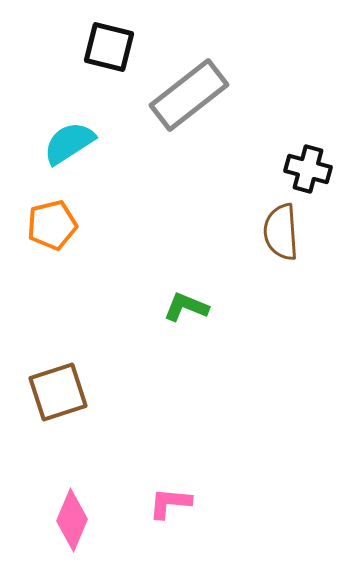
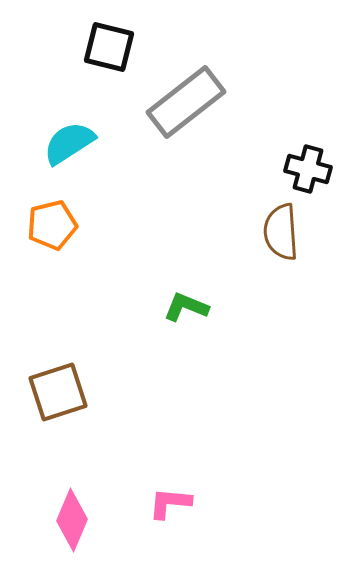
gray rectangle: moved 3 px left, 7 px down
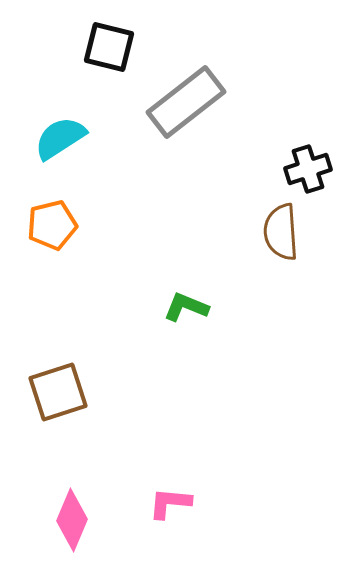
cyan semicircle: moved 9 px left, 5 px up
black cross: rotated 33 degrees counterclockwise
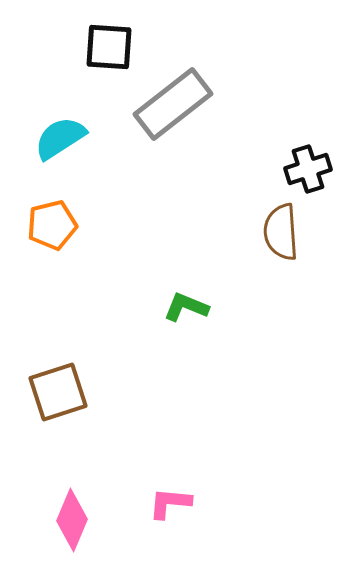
black square: rotated 10 degrees counterclockwise
gray rectangle: moved 13 px left, 2 px down
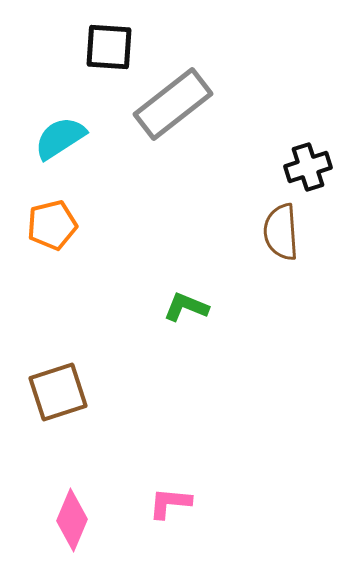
black cross: moved 2 px up
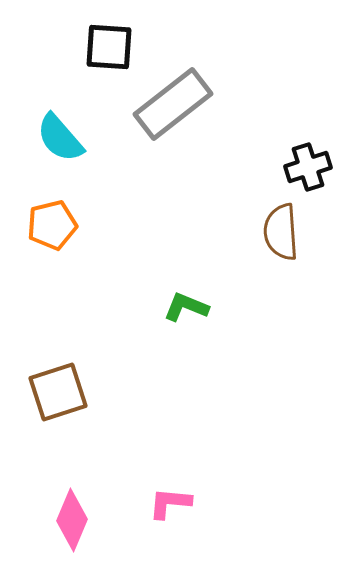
cyan semicircle: rotated 98 degrees counterclockwise
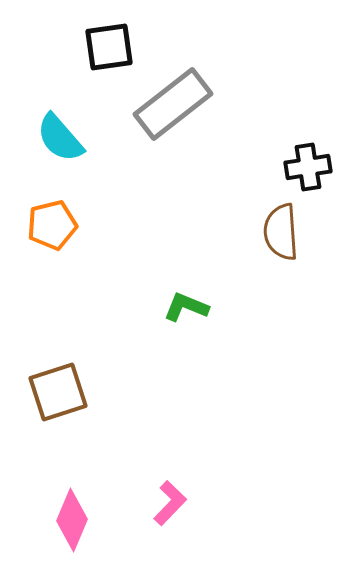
black square: rotated 12 degrees counterclockwise
black cross: rotated 9 degrees clockwise
pink L-shape: rotated 129 degrees clockwise
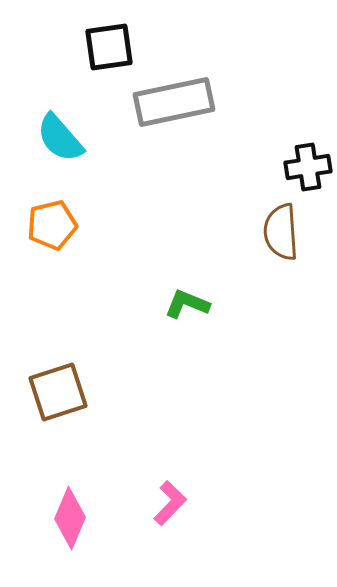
gray rectangle: moved 1 px right, 2 px up; rotated 26 degrees clockwise
green L-shape: moved 1 px right, 3 px up
pink diamond: moved 2 px left, 2 px up
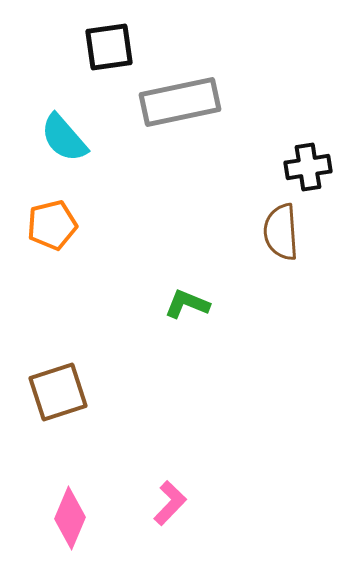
gray rectangle: moved 6 px right
cyan semicircle: moved 4 px right
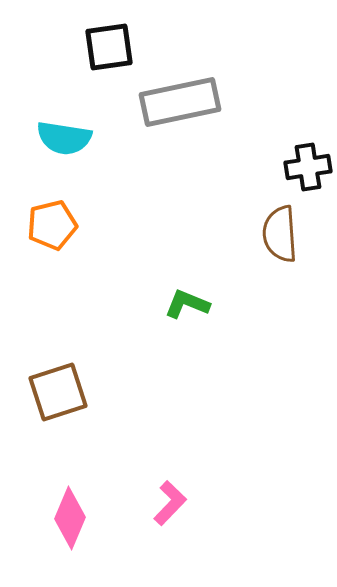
cyan semicircle: rotated 40 degrees counterclockwise
brown semicircle: moved 1 px left, 2 px down
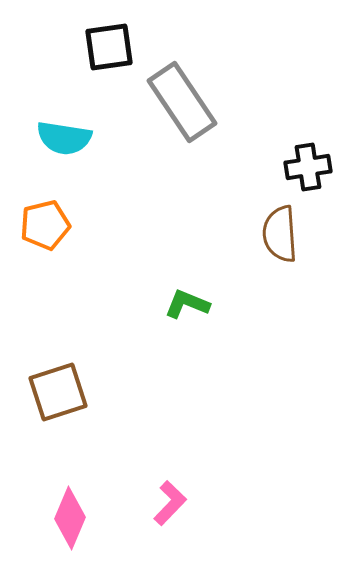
gray rectangle: moved 2 px right; rotated 68 degrees clockwise
orange pentagon: moved 7 px left
